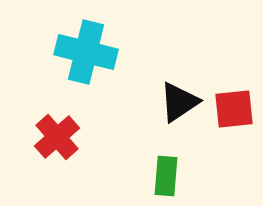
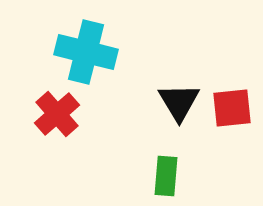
black triangle: rotated 27 degrees counterclockwise
red square: moved 2 px left, 1 px up
red cross: moved 23 px up
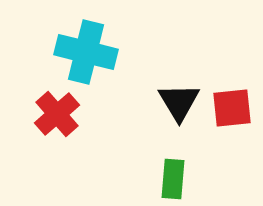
green rectangle: moved 7 px right, 3 px down
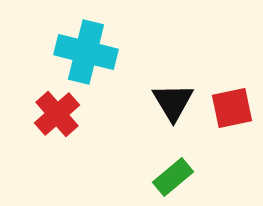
black triangle: moved 6 px left
red square: rotated 6 degrees counterclockwise
green rectangle: moved 2 px up; rotated 45 degrees clockwise
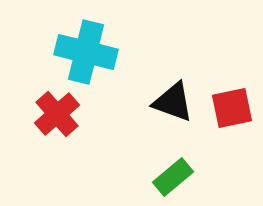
black triangle: rotated 39 degrees counterclockwise
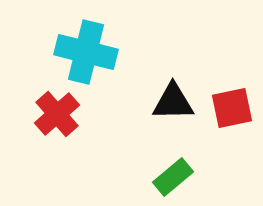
black triangle: rotated 21 degrees counterclockwise
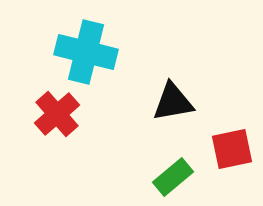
black triangle: rotated 9 degrees counterclockwise
red square: moved 41 px down
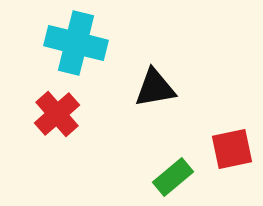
cyan cross: moved 10 px left, 9 px up
black triangle: moved 18 px left, 14 px up
